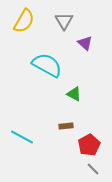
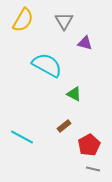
yellow semicircle: moved 1 px left, 1 px up
purple triangle: rotated 28 degrees counterclockwise
brown rectangle: moved 2 px left; rotated 32 degrees counterclockwise
gray line: rotated 32 degrees counterclockwise
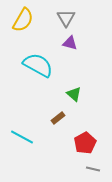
gray triangle: moved 2 px right, 3 px up
purple triangle: moved 15 px left
cyan semicircle: moved 9 px left
green triangle: rotated 14 degrees clockwise
brown rectangle: moved 6 px left, 8 px up
red pentagon: moved 4 px left, 2 px up
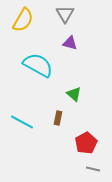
gray triangle: moved 1 px left, 4 px up
brown rectangle: rotated 40 degrees counterclockwise
cyan line: moved 15 px up
red pentagon: moved 1 px right
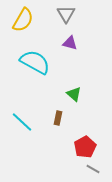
gray triangle: moved 1 px right
cyan semicircle: moved 3 px left, 3 px up
cyan line: rotated 15 degrees clockwise
red pentagon: moved 1 px left, 4 px down
gray line: rotated 16 degrees clockwise
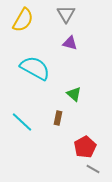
cyan semicircle: moved 6 px down
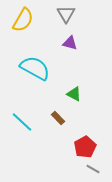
green triangle: rotated 14 degrees counterclockwise
brown rectangle: rotated 56 degrees counterclockwise
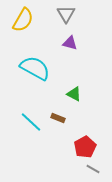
brown rectangle: rotated 24 degrees counterclockwise
cyan line: moved 9 px right
